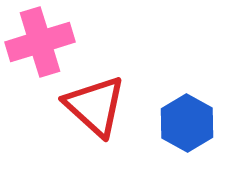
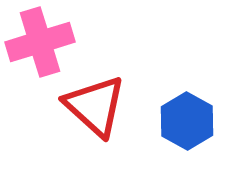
blue hexagon: moved 2 px up
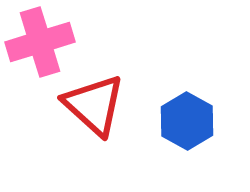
red triangle: moved 1 px left, 1 px up
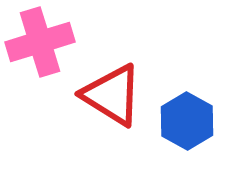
red triangle: moved 18 px right, 10 px up; rotated 10 degrees counterclockwise
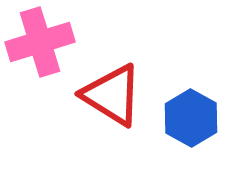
blue hexagon: moved 4 px right, 3 px up
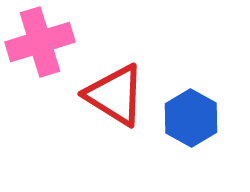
red triangle: moved 3 px right
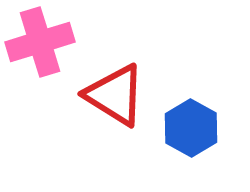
blue hexagon: moved 10 px down
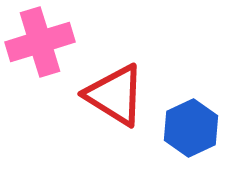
blue hexagon: rotated 6 degrees clockwise
